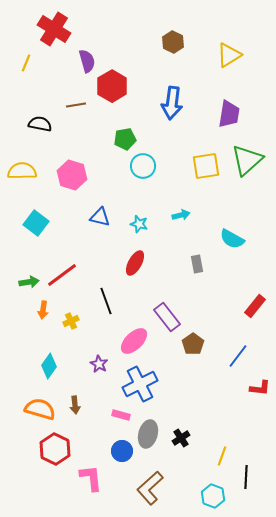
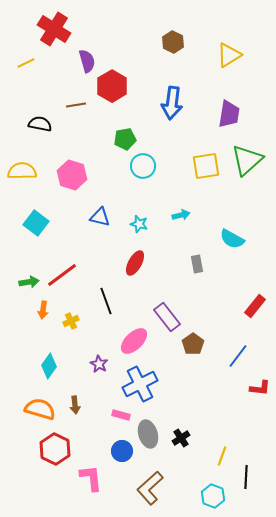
yellow line at (26, 63): rotated 42 degrees clockwise
gray ellipse at (148, 434): rotated 32 degrees counterclockwise
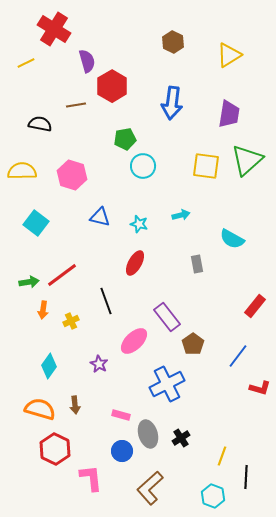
yellow square at (206, 166): rotated 16 degrees clockwise
blue cross at (140, 384): moved 27 px right
red L-shape at (260, 388): rotated 10 degrees clockwise
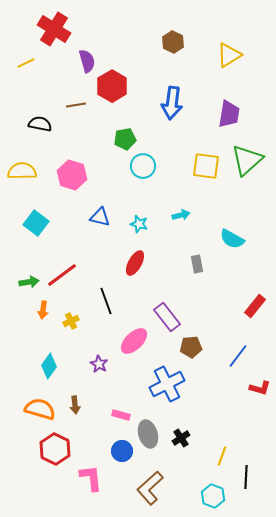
brown pentagon at (193, 344): moved 2 px left, 3 px down; rotated 30 degrees clockwise
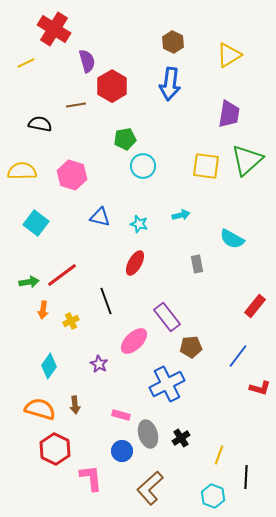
blue arrow at (172, 103): moved 2 px left, 19 px up
yellow line at (222, 456): moved 3 px left, 1 px up
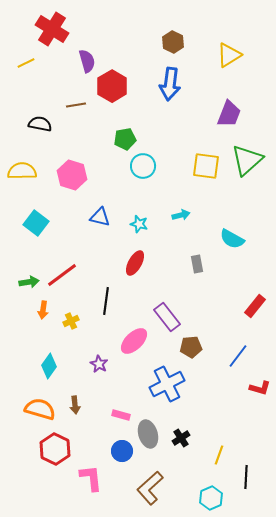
red cross at (54, 29): moved 2 px left
purple trapezoid at (229, 114): rotated 12 degrees clockwise
black line at (106, 301): rotated 28 degrees clockwise
cyan hexagon at (213, 496): moved 2 px left, 2 px down; rotated 15 degrees clockwise
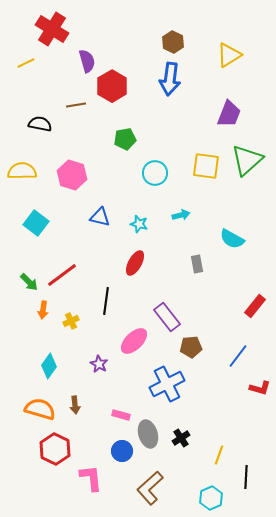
blue arrow at (170, 84): moved 5 px up
cyan circle at (143, 166): moved 12 px right, 7 px down
green arrow at (29, 282): rotated 54 degrees clockwise
